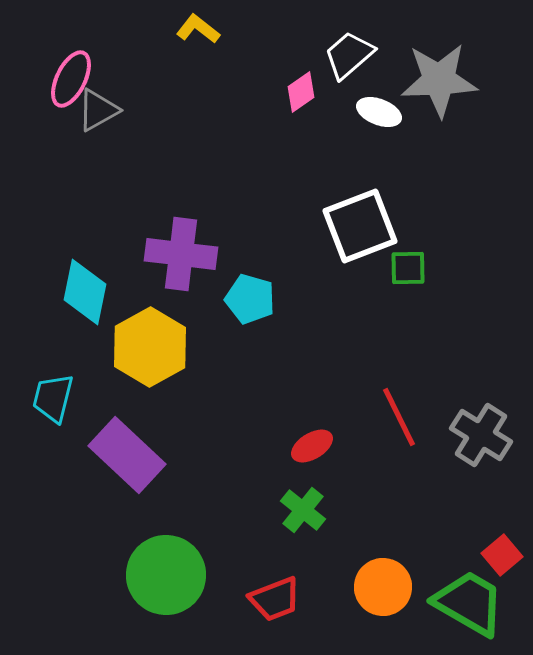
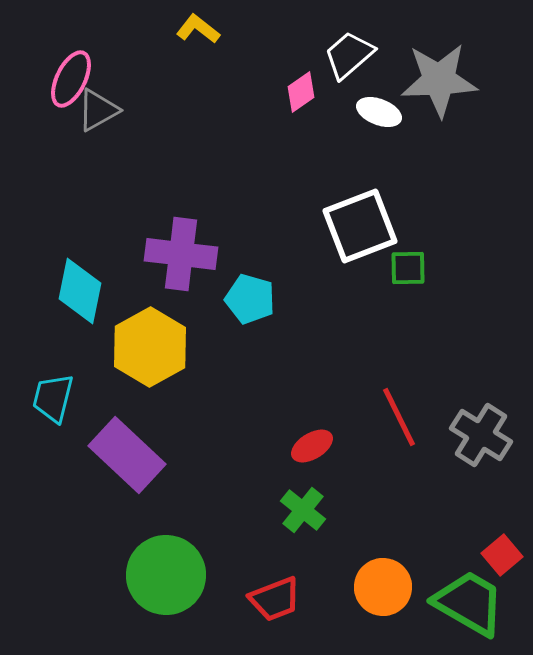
cyan diamond: moved 5 px left, 1 px up
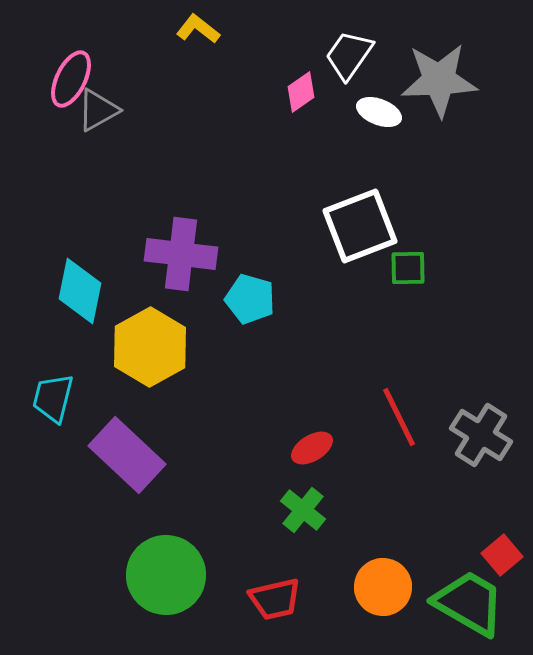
white trapezoid: rotated 14 degrees counterclockwise
red ellipse: moved 2 px down
red trapezoid: rotated 8 degrees clockwise
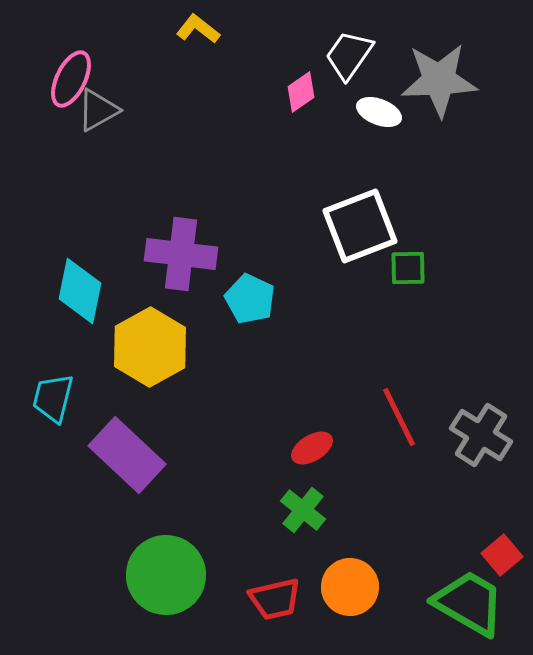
cyan pentagon: rotated 9 degrees clockwise
orange circle: moved 33 px left
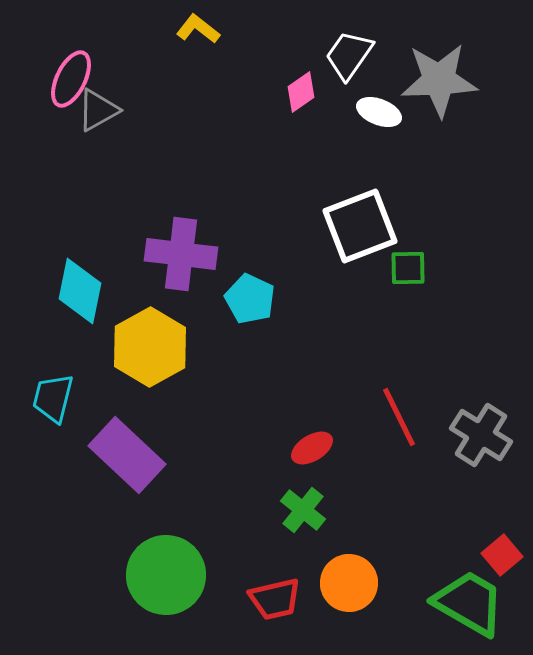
orange circle: moved 1 px left, 4 px up
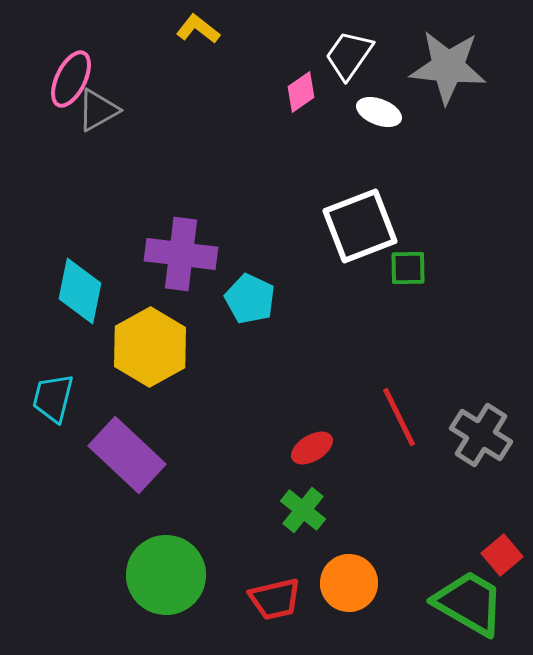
gray star: moved 9 px right, 13 px up; rotated 8 degrees clockwise
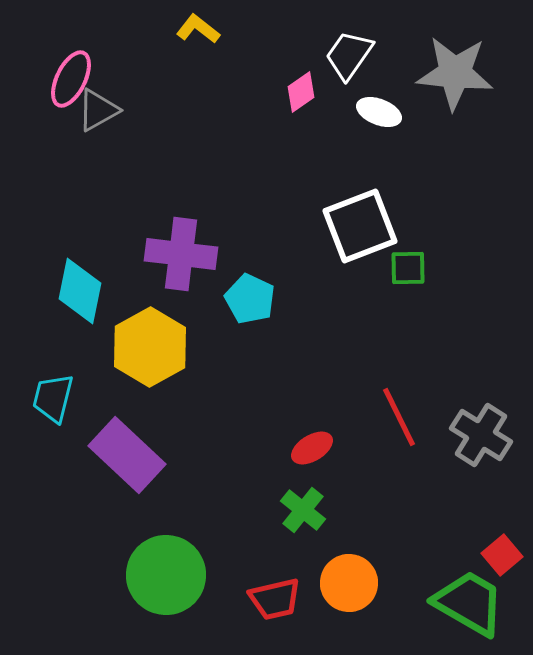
gray star: moved 7 px right, 6 px down
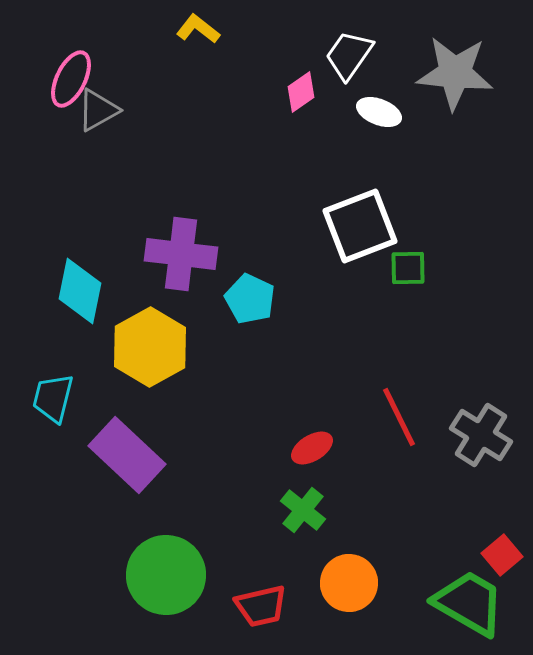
red trapezoid: moved 14 px left, 7 px down
